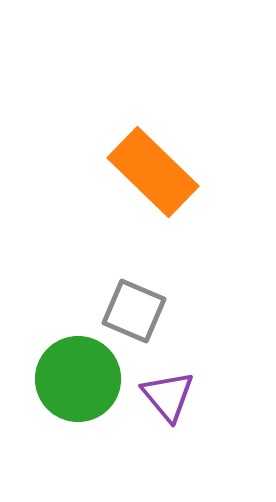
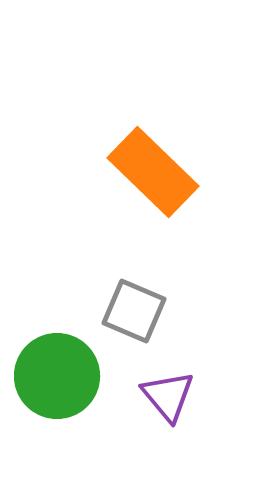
green circle: moved 21 px left, 3 px up
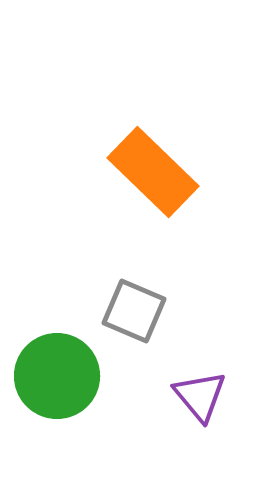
purple triangle: moved 32 px right
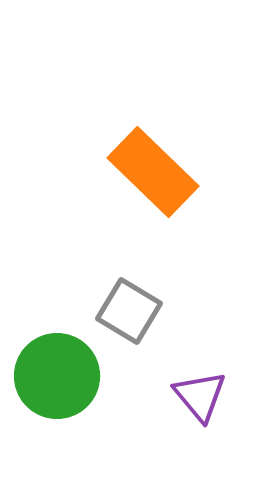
gray square: moved 5 px left; rotated 8 degrees clockwise
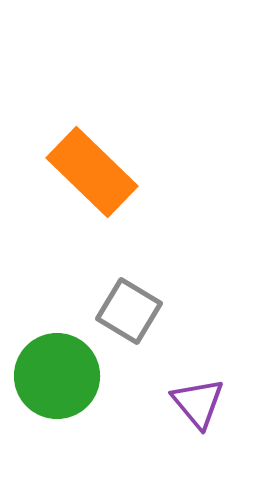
orange rectangle: moved 61 px left
purple triangle: moved 2 px left, 7 px down
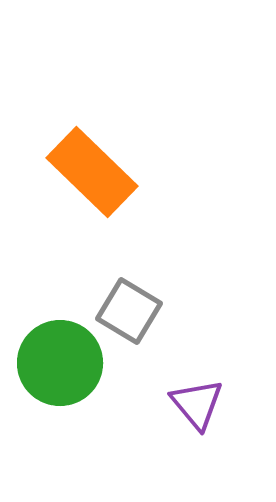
green circle: moved 3 px right, 13 px up
purple triangle: moved 1 px left, 1 px down
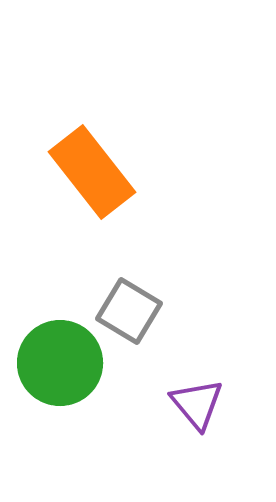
orange rectangle: rotated 8 degrees clockwise
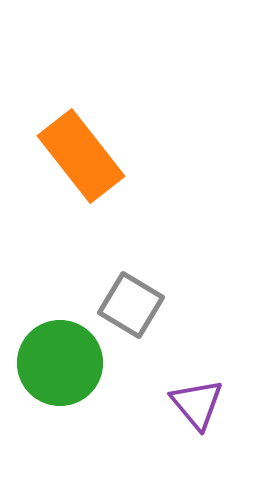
orange rectangle: moved 11 px left, 16 px up
gray square: moved 2 px right, 6 px up
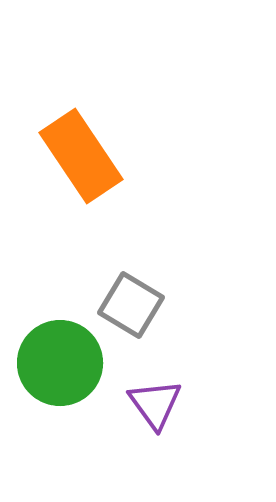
orange rectangle: rotated 4 degrees clockwise
purple triangle: moved 42 px left; rotated 4 degrees clockwise
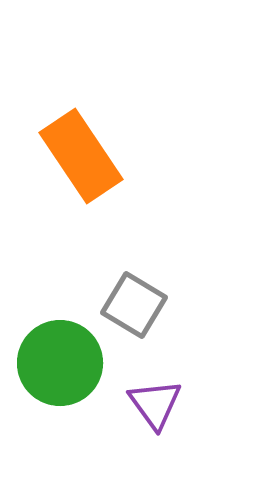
gray square: moved 3 px right
